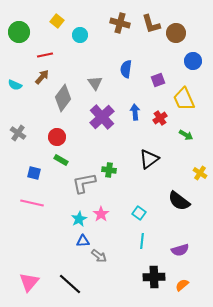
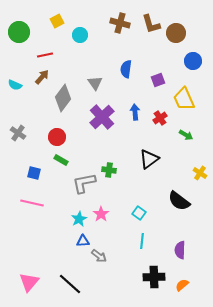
yellow square: rotated 24 degrees clockwise
purple semicircle: rotated 108 degrees clockwise
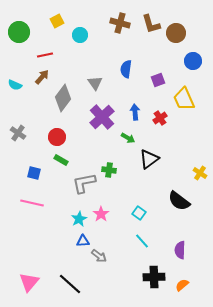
green arrow: moved 58 px left, 3 px down
cyan line: rotated 49 degrees counterclockwise
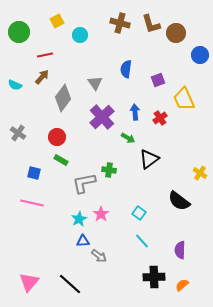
blue circle: moved 7 px right, 6 px up
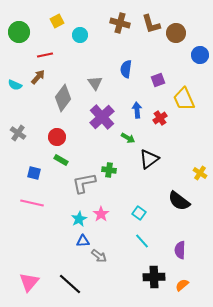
brown arrow: moved 4 px left
blue arrow: moved 2 px right, 2 px up
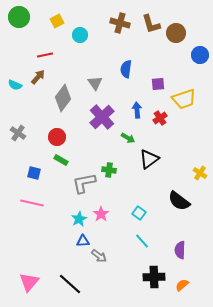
green circle: moved 15 px up
purple square: moved 4 px down; rotated 16 degrees clockwise
yellow trapezoid: rotated 85 degrees counterclockwise
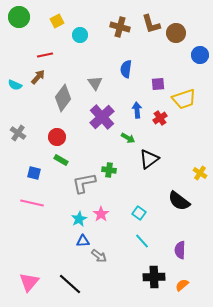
brown cross: moved 4 px down
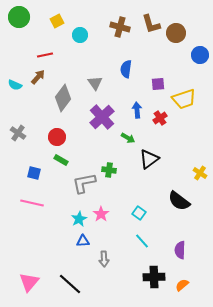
gray arrow: moved 5 px right, 3 px down; rotated 49 degrees clockwise
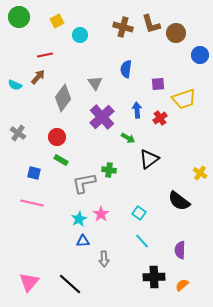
brown cross: moved 3 px right
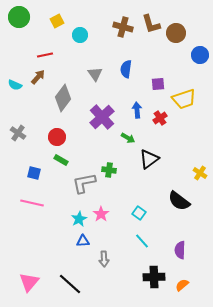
gray triangle: moved 9 px up
